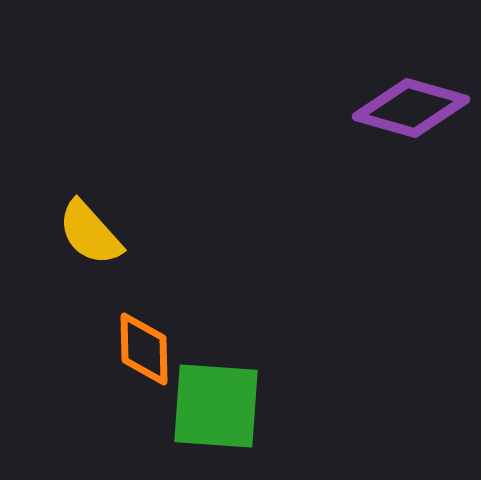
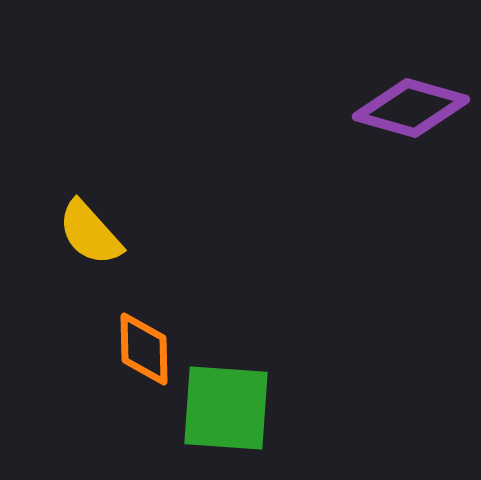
green square: moved 10 px right, 2 px down
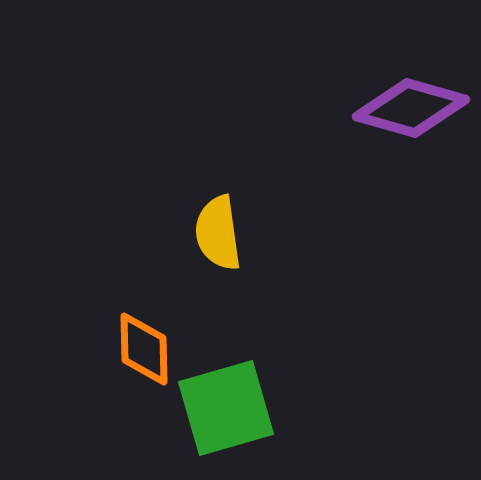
yellow semicircle: moved 128 px right; rotated 34 degrees clockwise
green square: rotated 20 degrees counterclockwise
